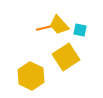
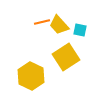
orange line: moved 2 px left, 6 px up
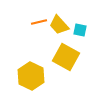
orange line: moved 3 px left
yellow square: rotated 28 degrees counterclockwise
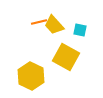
yellow trapezoid: moved 5 px left
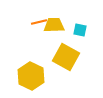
yellow trapezoid: rotated 130 degrees clockwise
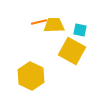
yellow square: moved 6 px right, 6 px up
